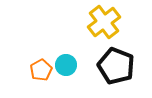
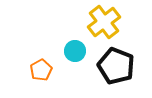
cyan circle: moved 9 px right, 14 px up
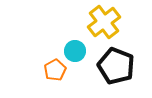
orange pentagon: moved 14 px right
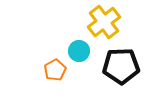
cyan circle: moved 4 px right
black pentagon: moved 5 px right; rotated 24 degrees counterclockwise
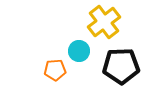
orange pentagon: rotated 25 degrees clockwise
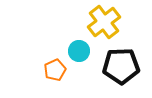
orange pentagon: rotated 20 degrees counterclockwise
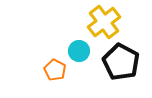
black pentagon: moved 4 px up; rotated 30 degrees clockwise
orange pentagon: rotated 20 degrees counterclockwise
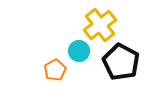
yellow cross: moved 4 px left, 3 px down
orange pentagon: rotated 15 degrees clockwise
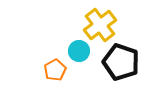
black pentagon: rotated 9 degrees counterclockwise
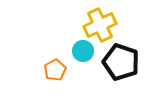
yellow cross: rotated 12 degrees clockwise
cyan circle: moved 4 px right
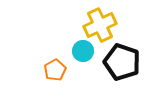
black pentagon: moved 1 px right
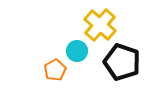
yellow cross: rotated 24 degrees counterclockwise
cyan circle: moved 6 px left
